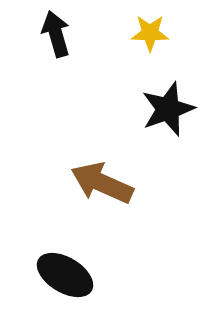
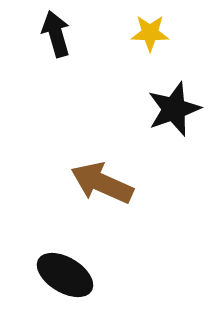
black star: moved 6 px right
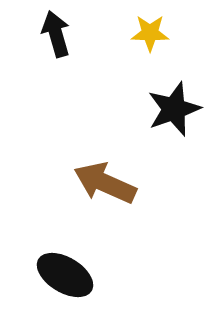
brown arrow: moved 3 px right
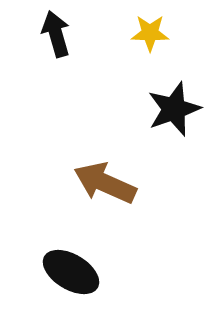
black ellipse: moved 6 px right, 3 px up
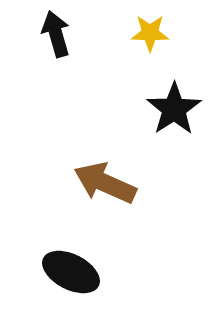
black star: rotated 14 degrees counterclockwise
black ellipse: rotated 4 degrees counterclockwise
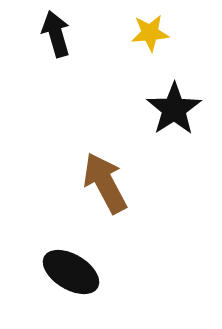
yellow star: rotated 6 degrees counterclockwise
brown arrow: rotated 38 degrees clockwise
black ellipse: rotated 4 degrees clockwise
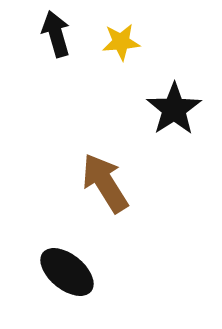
yellow star: moved 29 px left, 9 px down
brown arrow: rotated 4 degrees counterclockwise
black ellipse: moved 4 px left; rotated 8 degrees clockwise
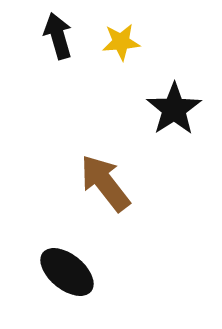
black arrow: moved 2 px right, 2 px down
brown arrow: rotated 6 degrees counterclockwise
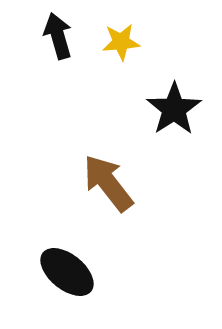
brown arrow: moved 3 px right
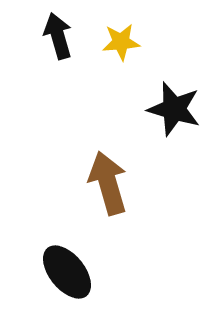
black star: rotated 22 degrees counterclockwise
brown arrow: rotated 22 degrees clockwise
black ellipse: rotated 12 degrees clockwise
